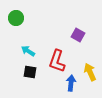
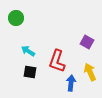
purple square: moved 9 px right, 7 px down
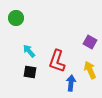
purple square: moved 3 px right
cyan arrow: moved 1 px right; rotated 16 degrees clockwise
yellow arrow: moved 2 px up
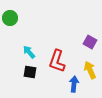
green circle: moved 6 px left
cyan arrow: moved 1 px down
blue arrow: moved 3 px right, 1 px down
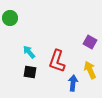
blue arrow: moved 1 px left, 1 px up
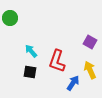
cyan arrow: moved 2 px right, 1 px up
blue arrow: rotated 28 degrees clockwise
